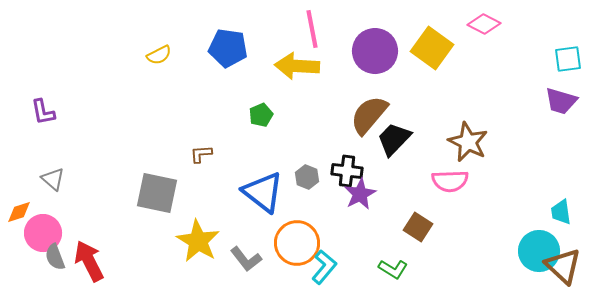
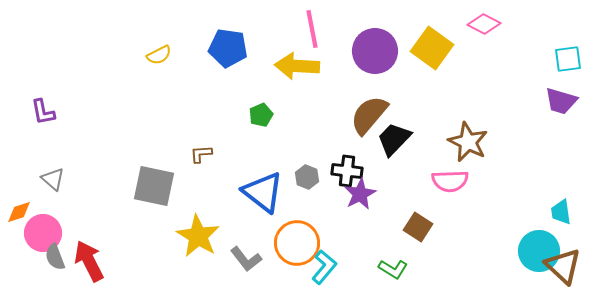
gray square: moved 3 px left, 7 px up
yellow star: moved 5 px up
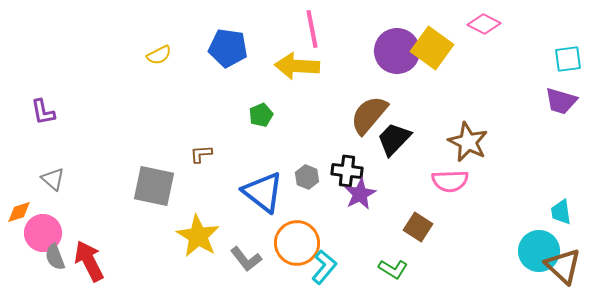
purple circle: moved 22 px right
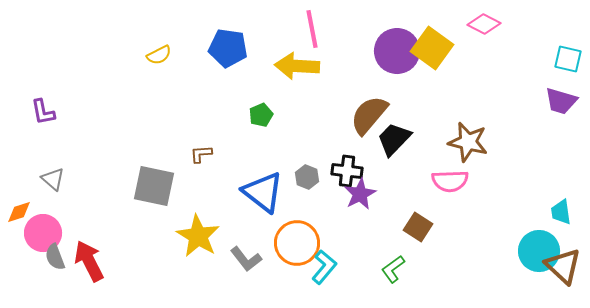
cyan square: rotated 20 degrees clockwise
brown star: rotated 12 degrees counterclockwise
green L-shape: rotated 112 degrees clockwise
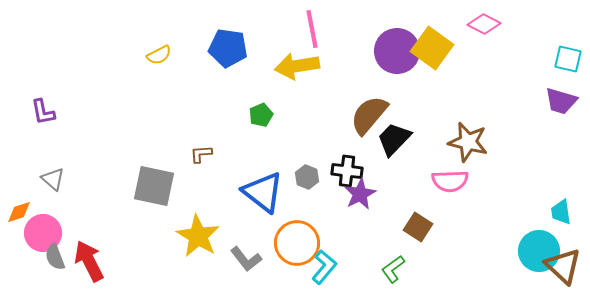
yellow arrow: rotated 12 degrees counterclockwise
